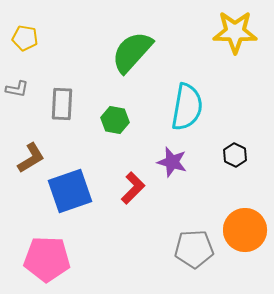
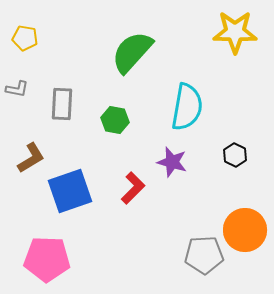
gray pentagon: moved 10 px right, 6 px down
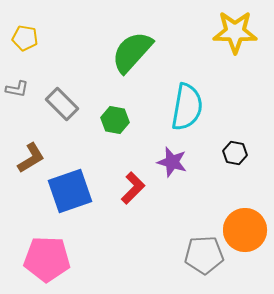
gray rectangle: rotated 48 degrees counterclockwise
black hexagon: moved 2 px up; rotated 15 degrees counterclockwise
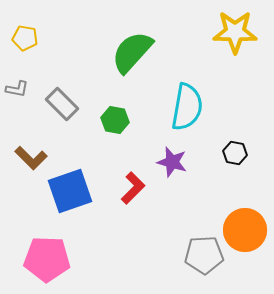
brown L-shape: rotated 76 degrees clockwise
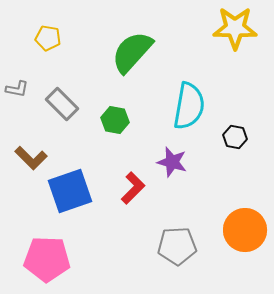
yellow star: moved 4 px up
yellow pentagon: moved 23 px right
cyan semicircle: moved 2 px right, 1 px up
black hexagon: moved 16 px up
gray pentagon: moved 27 px left, 9 px up
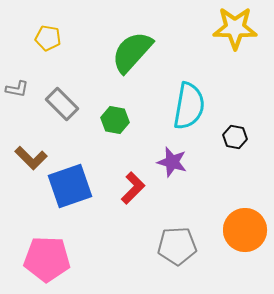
blue square: moved 5 px up
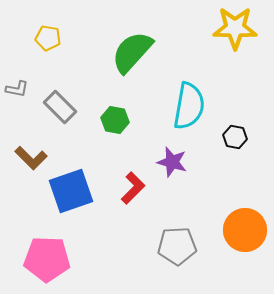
gray rectangle: moved 2 px left, 3 px down
blue square: moved 1 px right, 5 px down
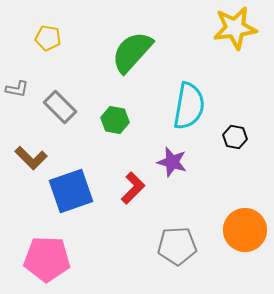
yellow star: rotated 9 degrees counterclockwise
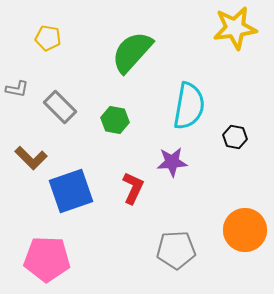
purple star: rotated 20 degrees counterclockwise
red L-shape: rotated 20 degrees counterclockwise
gray pentagon: moved 1 px left, 4 px down
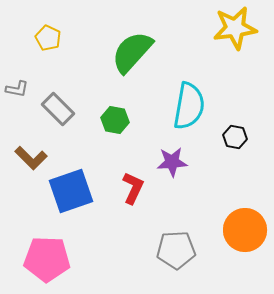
yellow pentagon: rotated 15 degrees clockwise
gray rectangle: moved 2 px left, 2 px down
